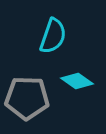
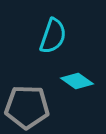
gray pentagon: moved 9 px down
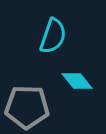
cyan diamond: rotated 16 degrees clockwise
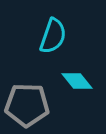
gray pentagon: moved 2 px up
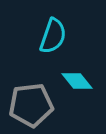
gray pentagon: moved 4 px right; rotated 9 degrees counterclockwise
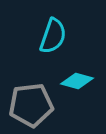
cyan diamond: rotated 36 degrees counterclockwise
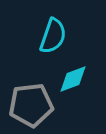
cyan diamond: moved 4 px left, 2 px up; rotated 36 degrees counterclockwise
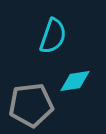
cyan diamond: moved 2 px right, 2 px down; rotated 12 degrees clockwise
